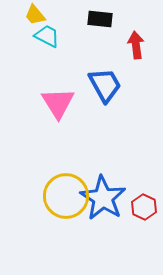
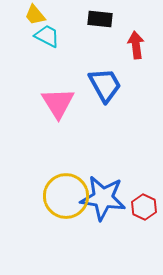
blue star: rotated 24 degrees counterclockwise
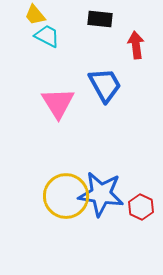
blue star: moved 2 px left, 4 px up
red hexagon: moved 3 px left
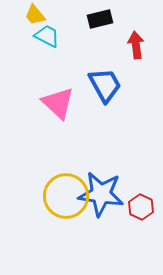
black rectangle: rotated 20 degrees counterclockwise
pink triangle: rotated 15 degrees counterclockwise
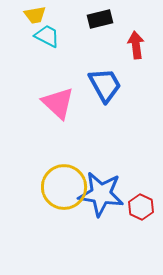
yellow trapezoid: rotated 60 degrees counterclockwise
yellow circle: moved 2 px left, 9 px up
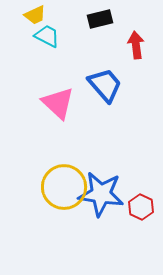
yellow trapezoid: rotated 15 degrees counterclockwise
blue trapezoid: rotated 12 degrees counterclockwise
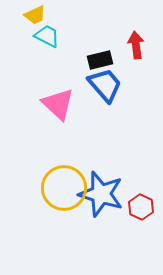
black rectangle: moved 41 px down
pink triangle: moved 1 px down
yellow circle: moved 1 px down
blue star: rotated 9 degrees clockwise
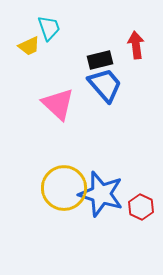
yellow trapezoid: moved 6 px left, 31 px down
cyan trapezoid: moved 2 px right, 8 px up; rotated 44 degrees clockwise
